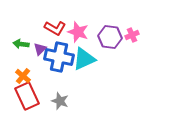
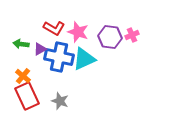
red L-shape: moved 1 px left
purple triangle: rotated 16 degrees clockwise
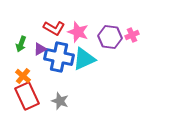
green arrow: rotated 77 degrees counterclockwise
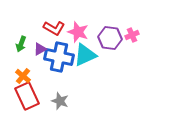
purple hexagon: moved 1 px down
cyan triangle: moved 1 px right, 4 px up
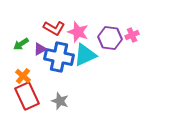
green arrow: rotated 35 degrees clockwise
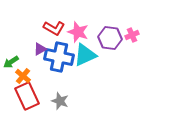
green arrow: moved 10 px left, 18 px down
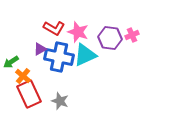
red rectangle: moved 2 px right, 2 px up
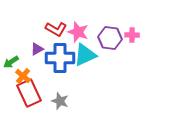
red L-shape: moved 2 px right, 1 px down
pink cross: rotated 24 degrees clockwise
purple triangle: moved 3 px left
blue cross: moved 1 px right, 1 px down; rotated 12 degrees counterclockwise
red rectangle: moved 1 px up
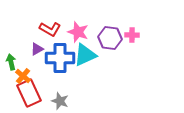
red L-shape: moved 6 px left
green arrow: rotated 112 degrees clockwise
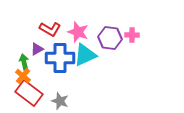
green arrow: moved 13 px right
red rectangle: rotated 28 degrees counterclockwise
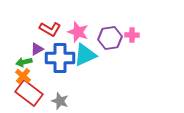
purple hexagon: rotated 15 degrees counterclockwise
green arrow: rotated 91 degrees counterclockwise
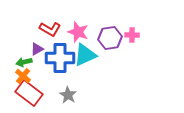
gray star: moved 8 px right, 6 px up; rotated 12 degrees clockwise
